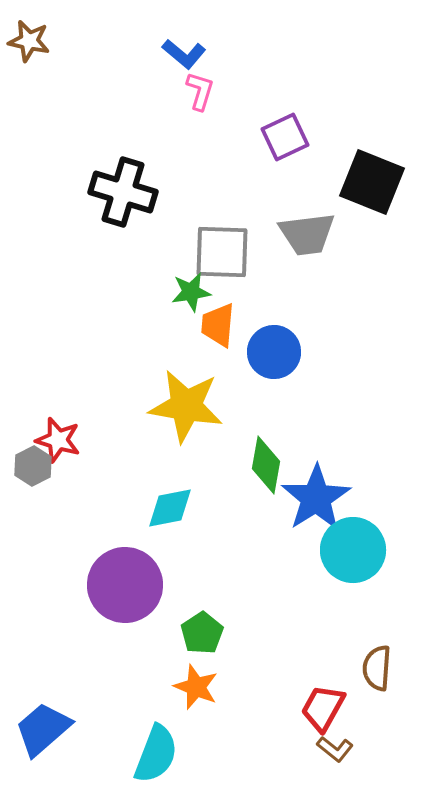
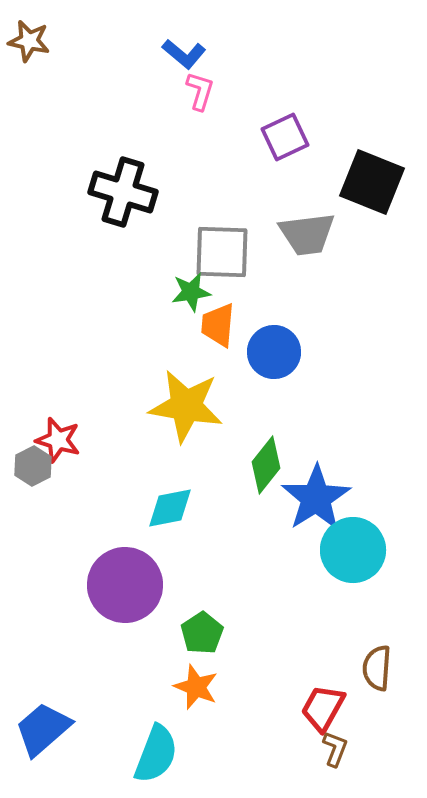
green diamond: rotated 28 degrees clockwise
brown L-shape: rotated 108 degrees counterclockwise
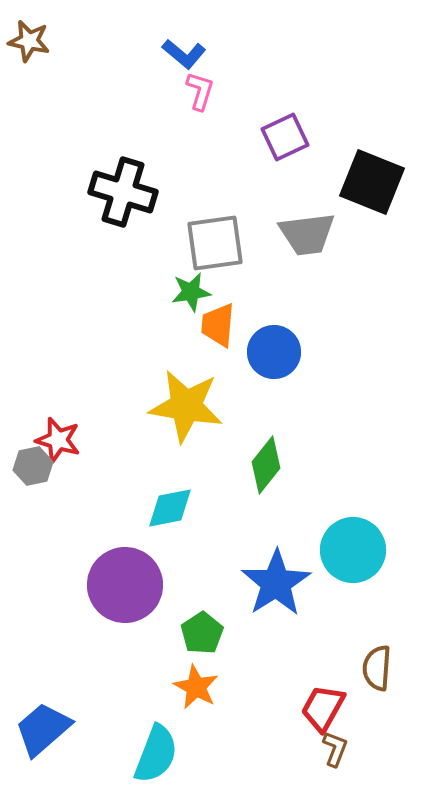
gray square: moved 7 px left, 9 px up; rotated 10 degrees counterclockwise
gray hexagon: rotated 15 degrees clockwise
blue star: moved 40 px left, 85 px down
orange star: rotated 6 degrees clockwise
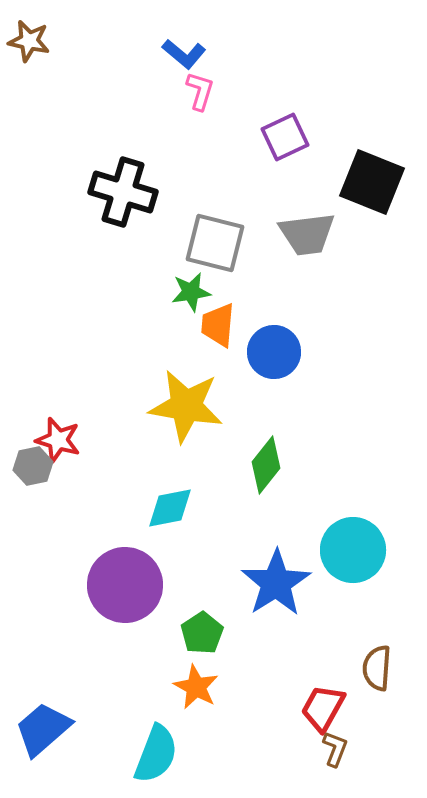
gray square: rotated 22 degrees clockwise
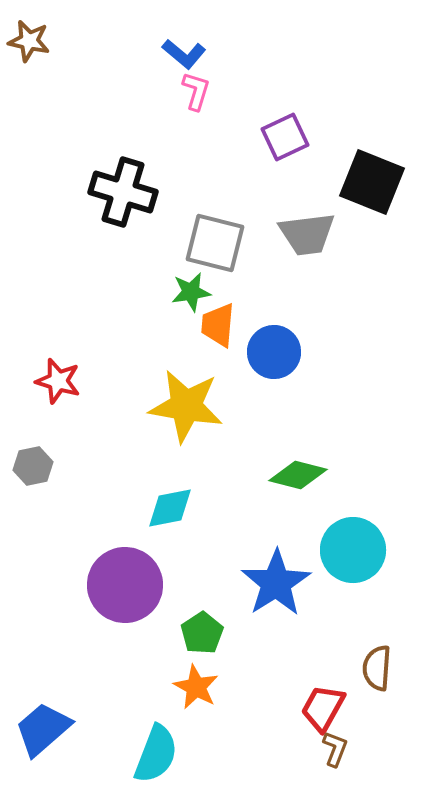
pink L-shape: moved 4 px left
red star: moved 59 px up
green diamond: moved 32 px right, 10 px down; rotated 66 degrees clockwise
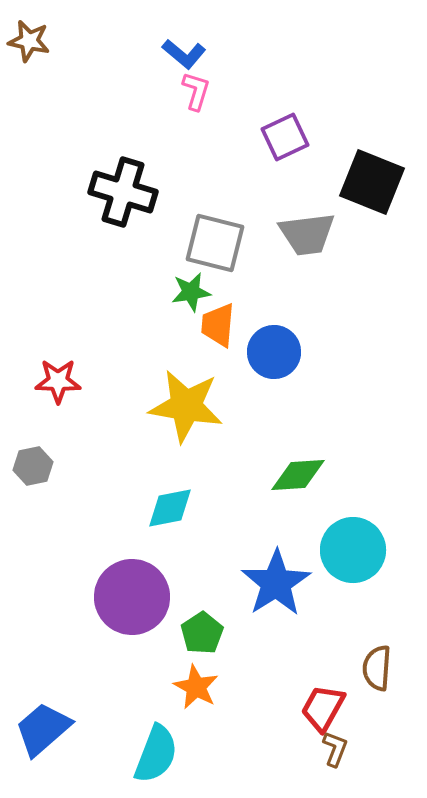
red star: rotated 15 degrees counterclockwise
green diamond: rotated 18 degrees counterclockwise
purple circle: moved 7 px right, 12 px down
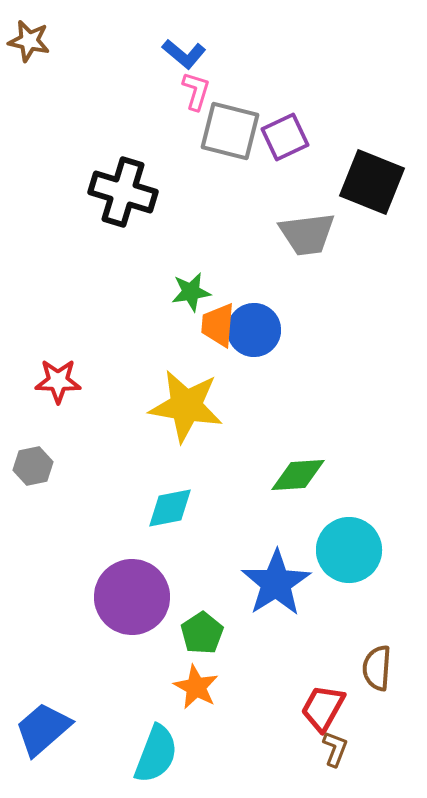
gray square: moved 15 px right, 112 px up
blue circle: moved 20 px left, 22 px up
cyan circle: moved 4 px left
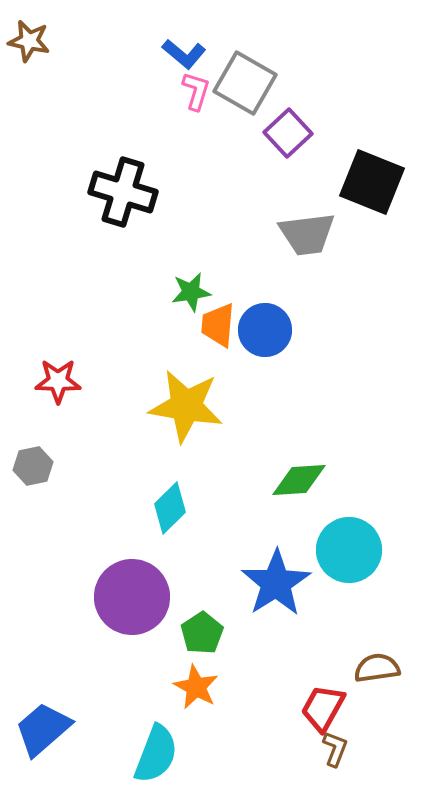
gray square: moved 15 px right, 48 px up; rotated 16 degrees clockwise
purple square: moved 3 px right, 4 px up; rotated 18 degrees counterclockwise
blue circle: moved 11 px right
green diamond: moved 1 px right, 5 px down
cyan diamond: rotated 33 degrees counterclockwise
brown semicircle: rotated 78 degrees clockwise
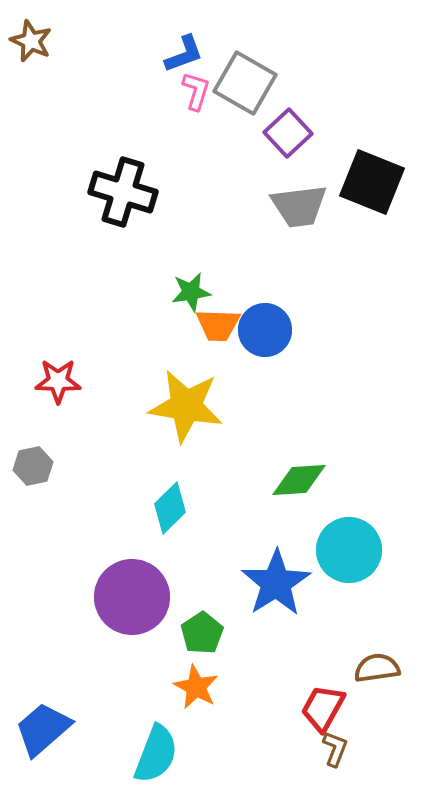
brown star: moved 2 px right; rotated 12 degrees clockwise
blue L-shape: rotated 60 degrees counterclockwise
gray trapezoid: moved 8 px left, 28 px up
orange trapezoid: rotated 93 degrees counterclockwise
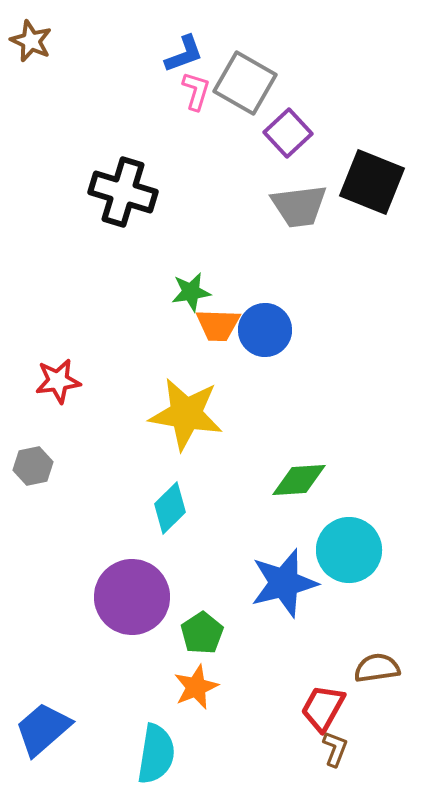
red star: rotated 9 degrees counterclockwise
yellow star: moved 8 px down
blue star: moved 8 px right; rotated 18 degrees clockwise
orange star: rotated 21 degrees clockwise
cyan semicircle: rotated 12 degrees counterclockwise
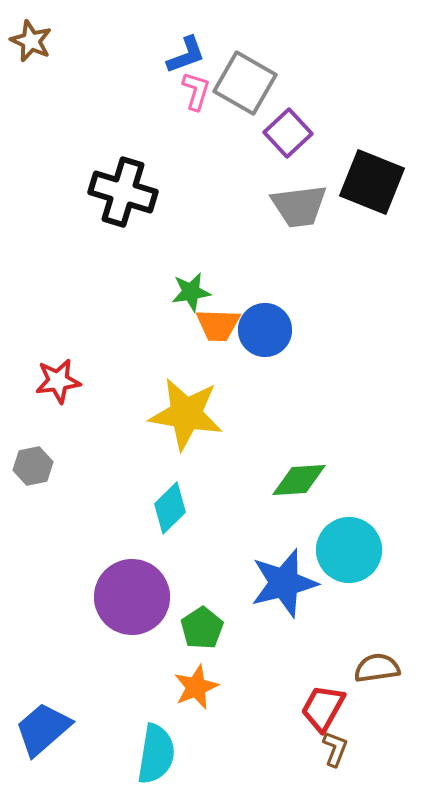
blue L-shape: moved 2 px right, 1 px down
green pentagon: moved 5 px up
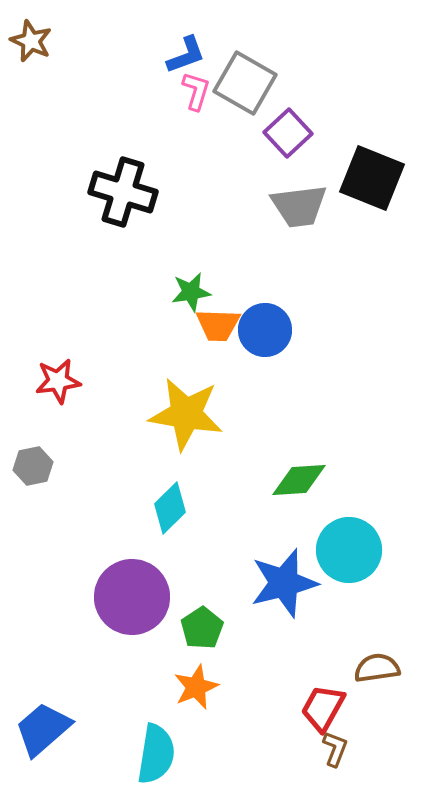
black square: moved 4 px up
